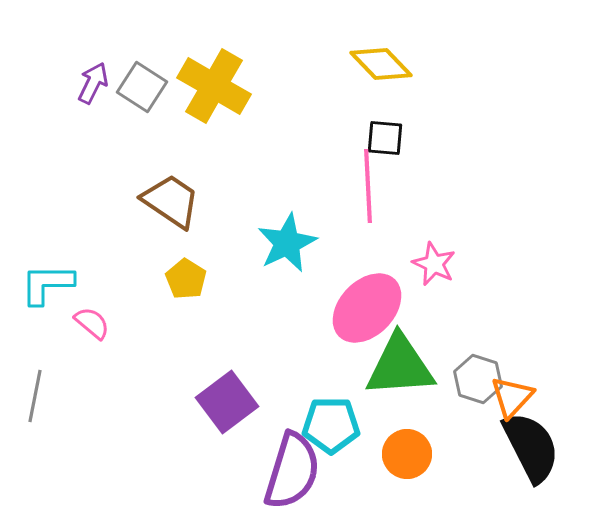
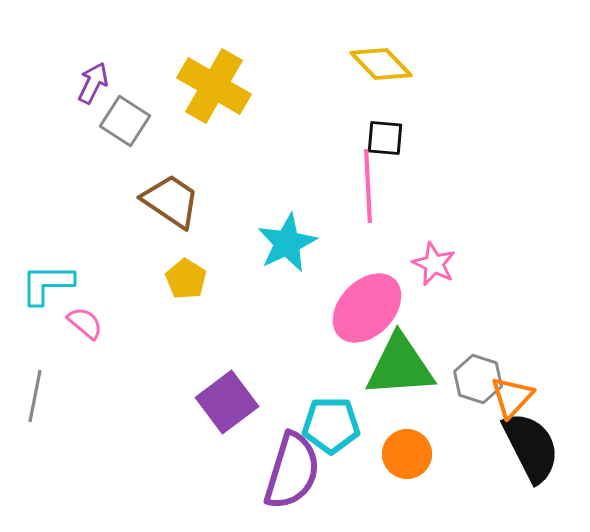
gray square: moved 17 px left, 34 px down
pink semicircle: moved 7 px left
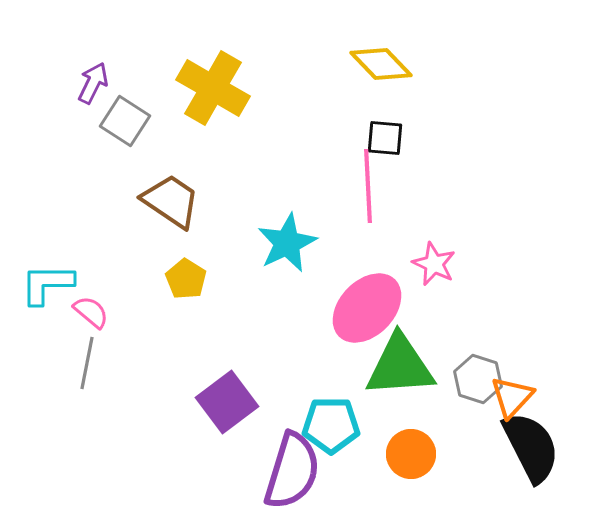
yellow cross: moved 1 px left, 2 px down
pink semicircle: moved 6 px right, 11 px up
gray line: moved 52 px right, 33 px up
orange circle: moved 4 px right
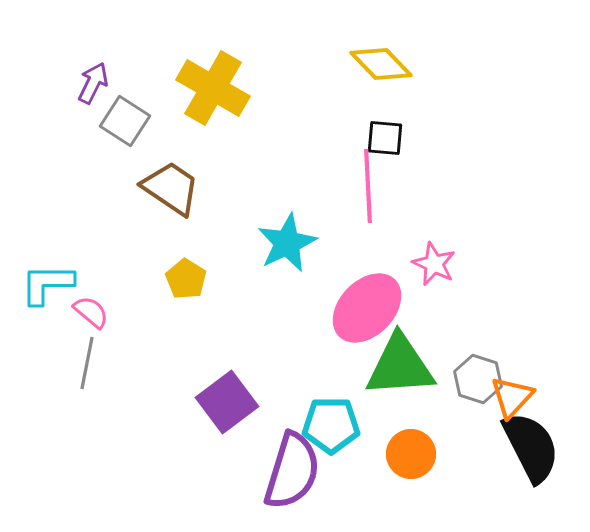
brown trapezoid: moved 13 px up
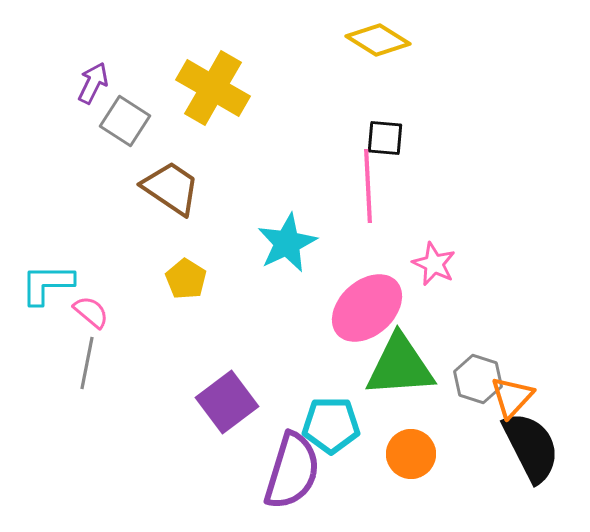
yellow diamond: moved 3 px left, 24 px up; rotated 14 degrees counterclockwise
pink ellipse: rotated 4 degrees clockwise
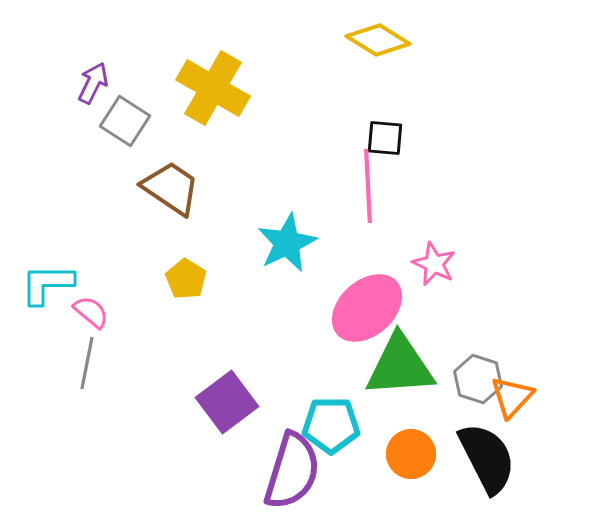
black semicircle: moved 44 px left, 11 px down
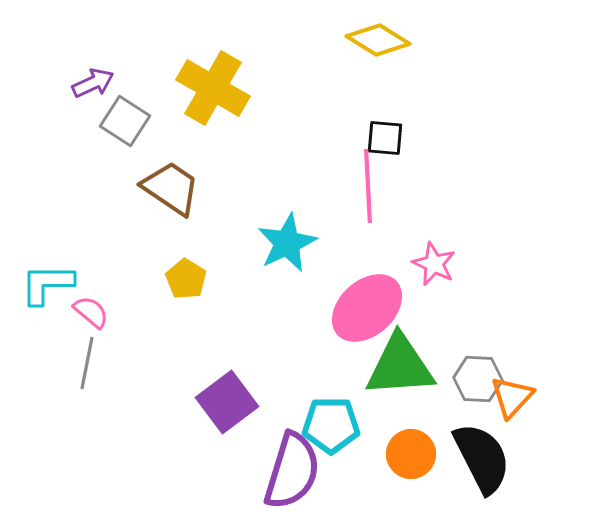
purple arrow: rotated 39 degrees clockwise
gray hexagon: rotated 15 degrees counterclockwise
black semicircle: moved 5 px left
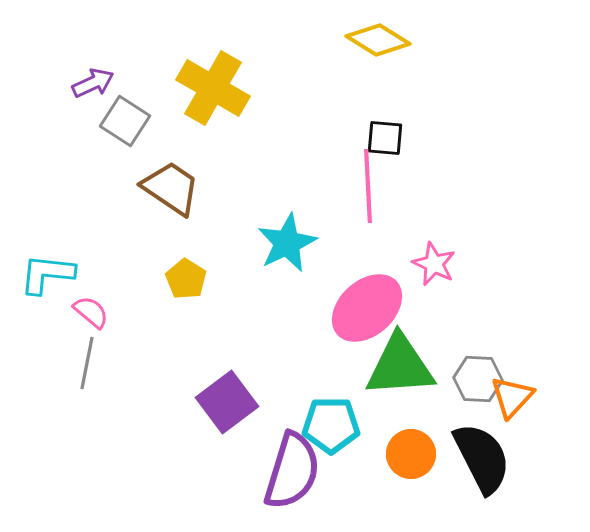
cyan L-shape: moved 10 px up; rotated 6 degrees clockwise
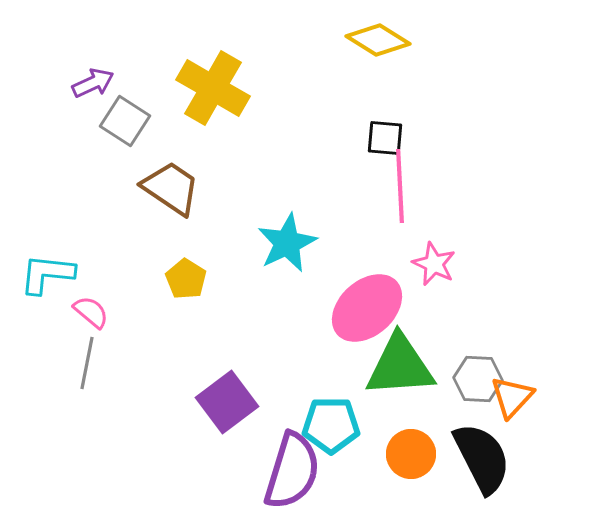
pink line: moved 32 px right
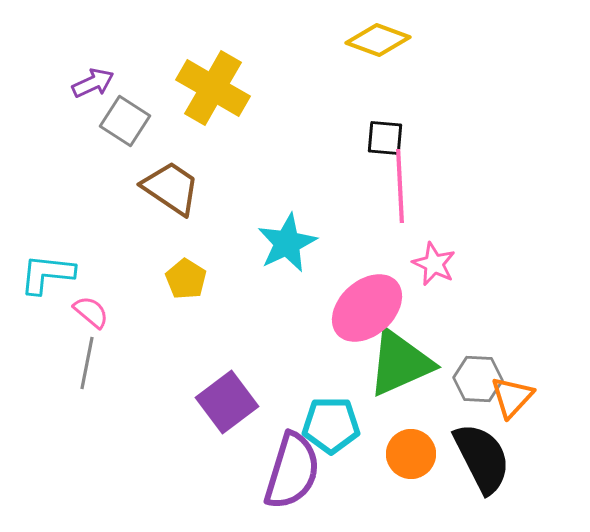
yellow diamond: rotated 12 degrees counterclockwise
green triangle: moved 3 px up; rotated 20 degrees counterclockwise
